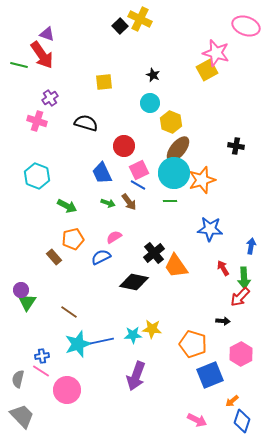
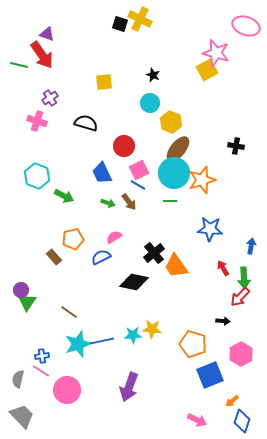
black square at (120, 26): moved 2 px up; rotated 28 degrees counterclockwise
green arrow at (67, 206): moved 3 px left, 10 px up
purple arrow at (136, 376): moved 7 px left, 11 px down
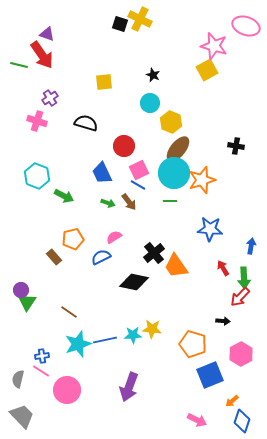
pink star at (216, 53): moved 2 px left, 7 px up
blue line at (102, 341): moved 3 px right, 1 px up
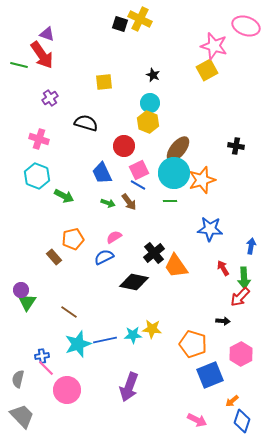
pink cross at (37, 121): moved 2 px right, 18 px down
yellow hexagon at (171, 122): moved 23 px left
blue semicircle at (101, 257): moved 3 px right
pink line at (41, 371): moved 5 px right, 3 px up; rotated 12 degrees clockwise
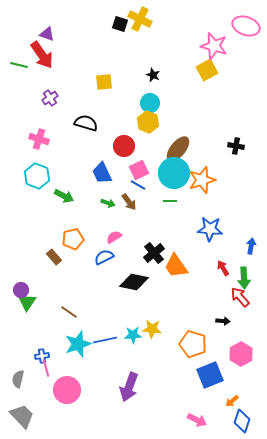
red arrow at (240, 297): rotated 95 degrees clockwise
pink line at (46, 368): rotated 30 degrees clockwise
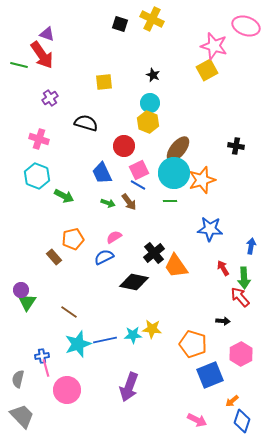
yellow cross at (140, 19): moved 12 px right
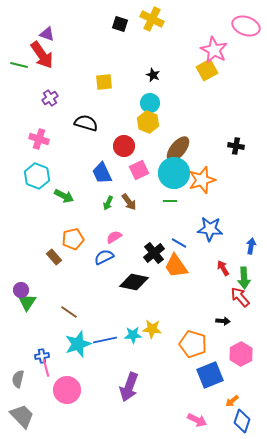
pink star at (214, 46): moved 4 px down; rotated 12 degrees clockwise
blue line at (138, 185): moved 41 px right, 58 px down
green arrow at (108, 203): rotated 96 degrees clockwise
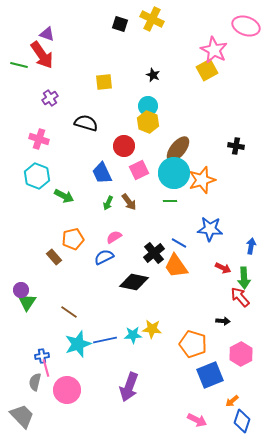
cyan circle at (150, 103): moved 2 px left, 3 px down
red arrow at (223, 268): rotated 147 degrees clockwise
gray semicircle at (18, 379): moved 17 px right, 3 px down
